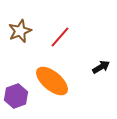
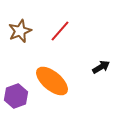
red line: moved 6 px up
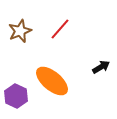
red line: moved 2 px up
purple hexagon: rotated 15 degrees counterclockwise
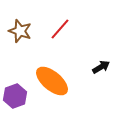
brown star: rotated 30 degrees counterclockwise
purple hexagon: moved 1 px left; rotated 15 degrees clockwise
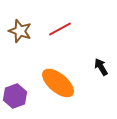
red line: rotated 20 degrees clockwise
black arrow: rotated 90 degrees counterclockwise
orange ellipse: moved 6 px right, 2 px down
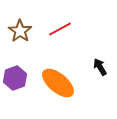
brown star: rotated 15 degrees clockwise
black arrow: moved 1 px left
purple hexagon: moved 18 px up
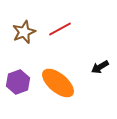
brown star: moved 4 px right, 1 px down; rotated 15 degrees clockwise
black arrow: rotated 90 degrees counterclockwise
purple hexagon: moved 3 px right, 4 px down
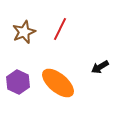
red line: rotated 35 degrees counterclockwise
purple hexagon: rotated 15 degrees counterclockwise
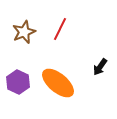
black arrow: rotated 24 degrees counterclockwise
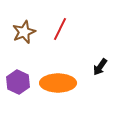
orange ellipse: rotated 40 degrees counterclockwise
